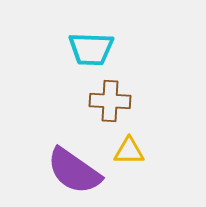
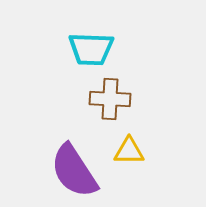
brown cross: moved 2 px up
purple semicircle: rotated 22 degrees clockwise
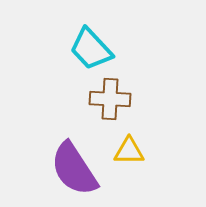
cyan trapezoid: rotated 45 degrees clockwise
purple semicircle: moved 2 px up
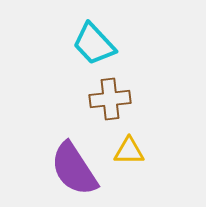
cyan trapezoid: moved 3 px right, 5 px up
brown cross: rotated 9 degrees counterclockwise
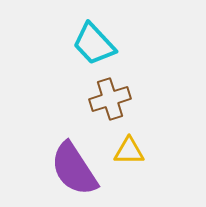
brown cross: rotated 12 degrees counterclockwise
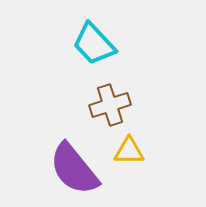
brown cross: moved 6 px down
purple semicircle: rotated 6 degrees counterclockwise
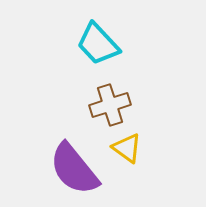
cyan trapezoid: moved 4 px right
yellow triangle: moved 2 px left, 3 px up; rotated 36 degrees clockwise
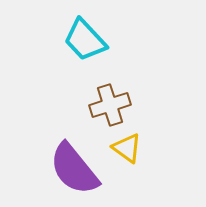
cyan trapezoid: moved 13 px left, 4 px up
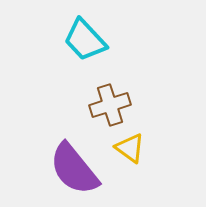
yellow triangle: moved 3 px right
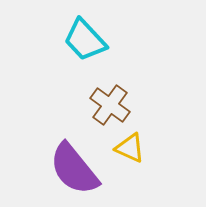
brown cross: rotated 36 degrees counterclockwise
yellow triangle: rotated 12 degrees counterclockwise
